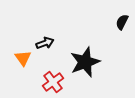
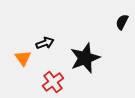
black star: moved 4 px up
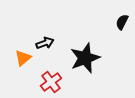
orange triangle: rotated 24 degrees clockwise
red cross: moved 2 px left
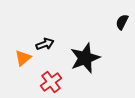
black arrow: moved 1 px down
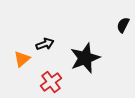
black semicircle: moved 1 px right, 3 px down
orange triangle: moved 1 px left, 1 px down
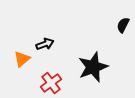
black star: moved 8 px right, 9 px down
red cross: moved 1 px down
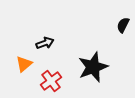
black arrow: moved 1 px up
orange triangle: moved 2 px right, 5 px down
red cross: moved 2 px up
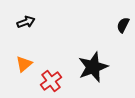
black arrow: moved 19 px left, 21 px up
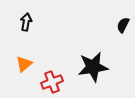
black arrow: rotated 60 degrees counterclockwise
black star: rotated 12 degrees clockwise
red cross: moved 1 px right, 1 px down; rotated 15 degrees clockwise
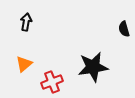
black semicircle: moved 1 px right, 4 px down; rotated 42 degrees counterclockwise
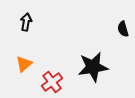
black semicircle: moved 1 px left
red cross: rotated 15 degrees counterclockwise
